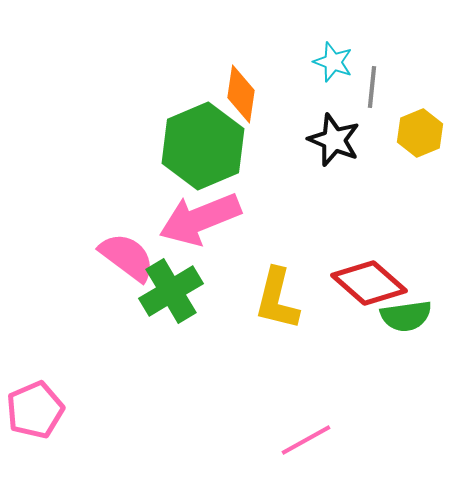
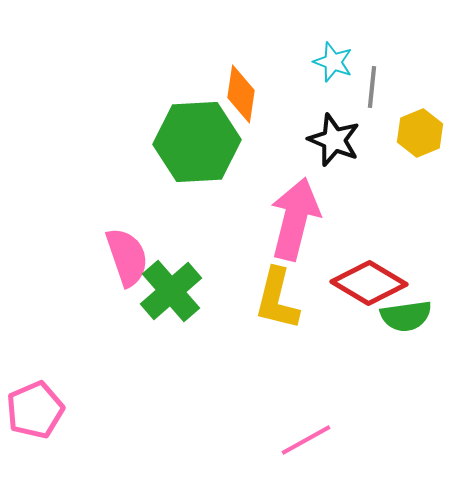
green hexagon: moved 6 px left, 4 px up; rotated 20 degrees clockwise
pink arrow: moved 95 px right; rotated 126 degrees clockwise
pink semicircle: rotated 34 degrees clockwise
red diamond: rotated 10 degrees counterclockwise
green cross: rotated 10 degrees counterclockwise
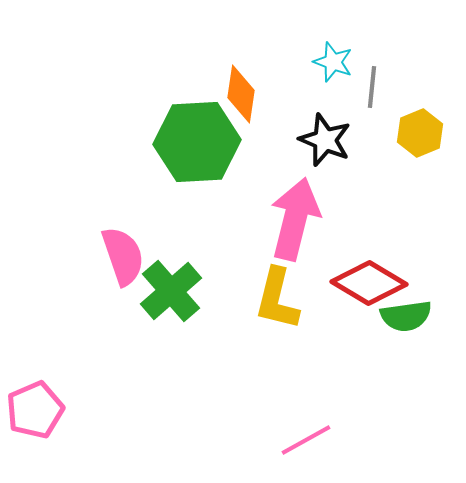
black star: moved 9 px left
pink semicircle: moved 4 px left, 1 px up
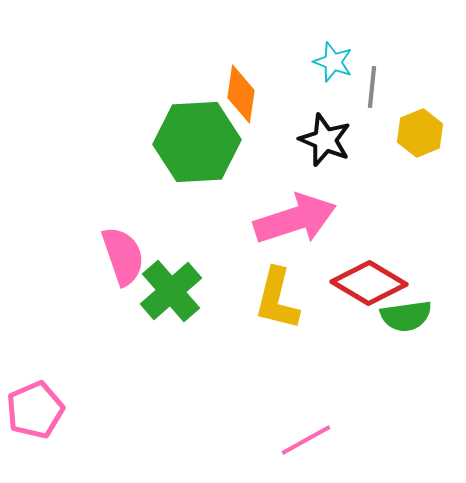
pink arrow: rotated 58 degrees clockwise
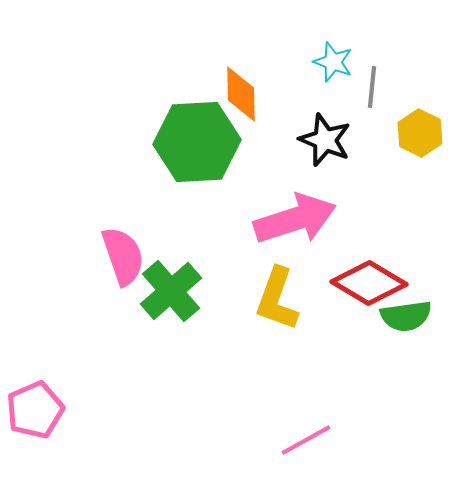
orange diamond: rotated 10 degrees counterclockwise
yellow hexagon: rotated 12 degrees counterclockwise
yellow L-shape: rotated 6 degrees clockwise
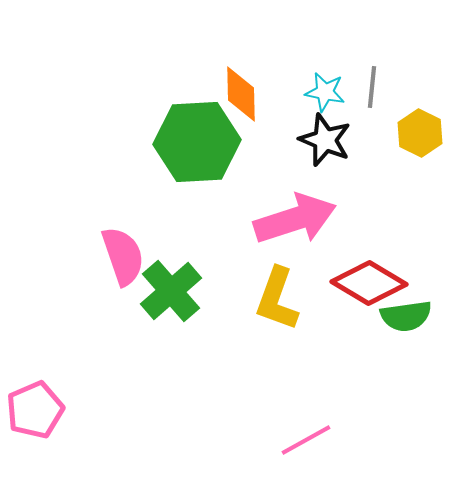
cyan star: moved 8 px left, 30 px down; rotated 9 degrees counterclockwise
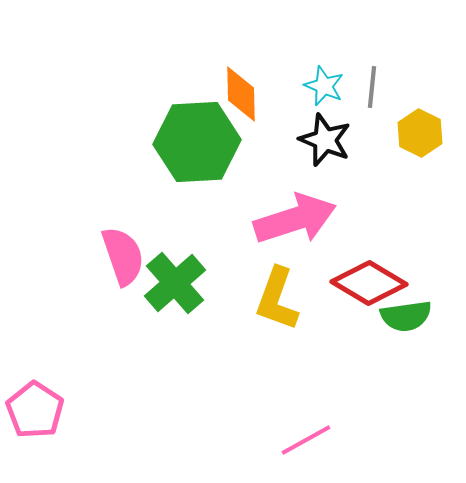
cyan star: moved 1 px left, 6 px up; rotated 12 degrees clockwise
green cross: moved 4 px right, 8 px up
pink pentagon: rotated 16 degrees counterclockwise
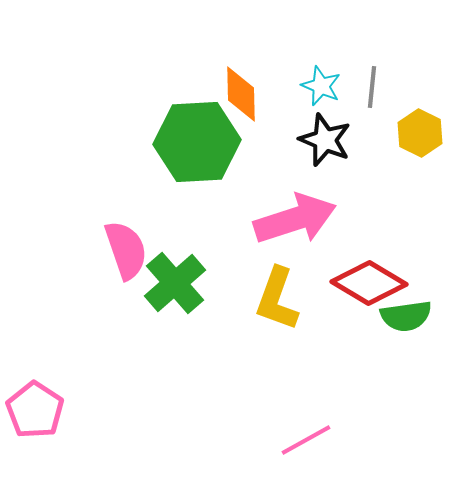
cyan star: moved 3 px left
pink semicircle: moved 3 px right, 6 px up
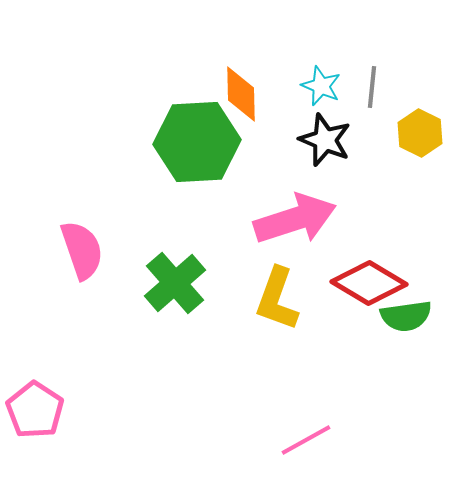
pink semicircle: moved 44 px left
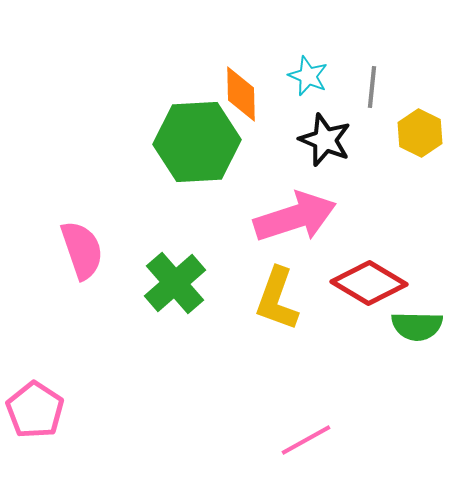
cyan star: moved 13 px left, 10 px up
pink arrow: moved 2 px up
green semicircle: moved 11 px right, 10 px down; rotated 9 degrees clockwise
